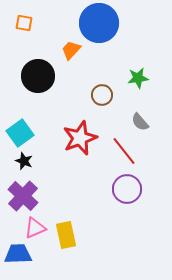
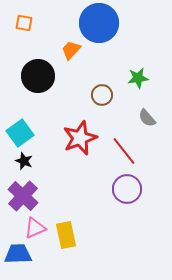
gray semicircle: moved 7 px right, 4 px up
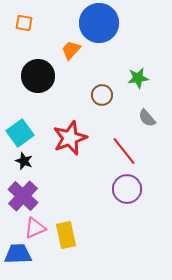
red star: moved 10 px left
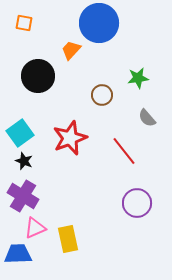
purple circle: moved 10 px right, 14 px down
purple cross: rotated 12 degrees counterclockwise
yellow rectangle: moved 2 px right, 4 px down
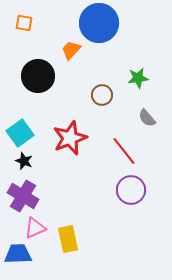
purple circle: moved 6 px left, 13 px up
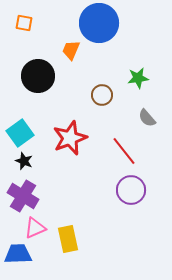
orange trapezoid: rotated 20 degrees counterclockwise
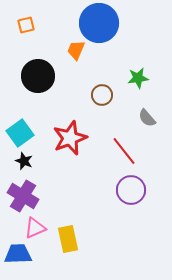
orange square: moved 2 px right, 2 px down; rotated 24 degrees counterclockwise
orange trapezoid: moved 5 px right
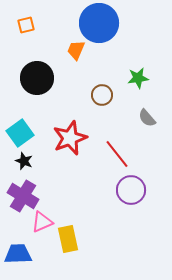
black circle: moved 1 px left, 2 px down
red line: moved 7 px left, 3 px down
pink triangle: moved 7 px right, 6 px up
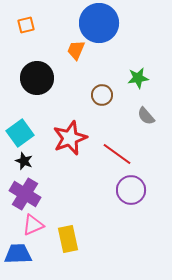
gray semicircle: moved 1 px left, 2 px up
red line: rotated 16 degrees counterclockwise
purple cross: moved 2 px right, 2 px up
pink triangle: moved 9 px left, 3 px down
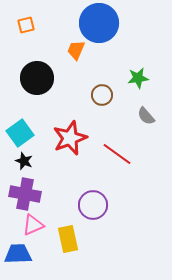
purple circle: moved 38 px left, 15 px down
purple cross: rotated 20 degrees counterclockwise
